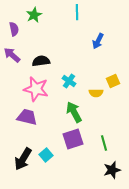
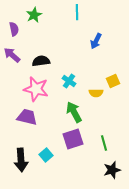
blue arrow: moved 2 px left
black arrow: moved 2 px left, 1 px down; rotated 35 degrees counterclockwise
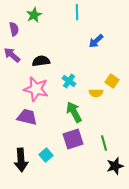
blue arrow: rotated 21 degrees clockwise
yellow square: moved 1 px left; rotated 32 degrees counterclockwise
black star: moved 3 px right, 4 px up
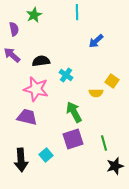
cyan cross: moved 3 px left, 6 px up
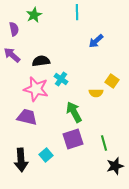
cyan cross: moved 5 px left, 4 px down
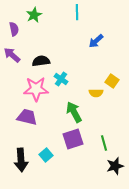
pink star: rotated 15 degrees counterclockwise
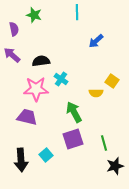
green star: rotated 28 degrees counterclockwise
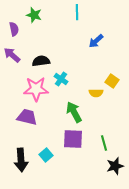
purple square: rotated 20 degrees clockwise
